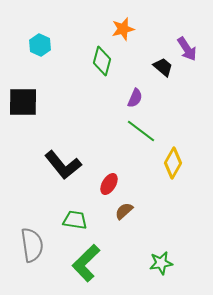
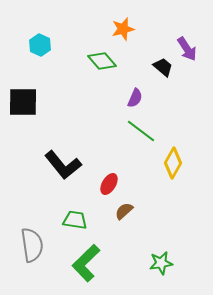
green diamond: rotated 56 degrees counterclockwise
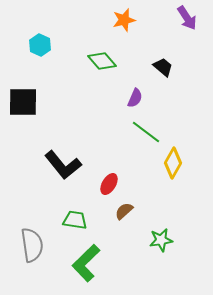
orange star: moved 1 px right, 9 px up
purple arrow: moved 31 px up
green line: moved 5 px right, 1 px down
green star: moved 23 px up
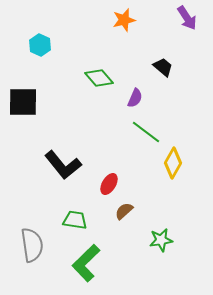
green diamond: moved 3 px left, 17 px down
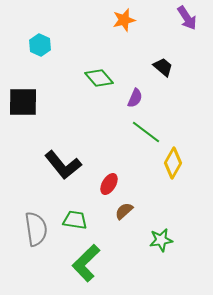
gray semicircle: moved 4 px right, 16 px up
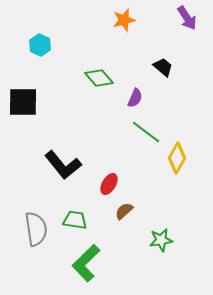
yellow diamond: moved 4 px right, 5 px up
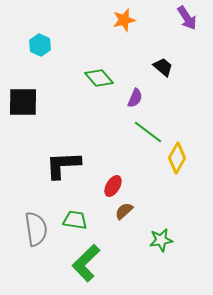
green line: moved 2 px right
black L-shape: rotated 126 degrees clockwise
red ellipse: moved 4 px right, 2 px down
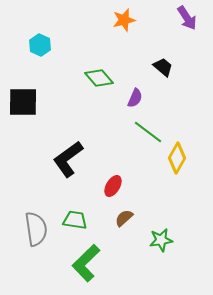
black L-shape: moved 5 px right, 6 px up; rotated 33 degrees counterclockwise
brown semicircle: moved 7 px down
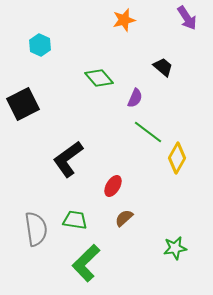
black square: moved 2 px down; rotated 28 degrees counterclockwise
green star: moved 14 px right, 8 px down
